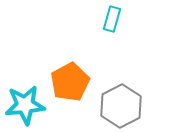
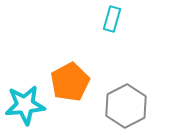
gray hexagon: moved 5 px right
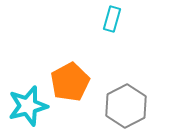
cyan star: moved 3 px right, 1 px down; rotated 9 degrees counterclockwise
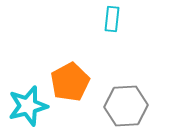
cyan rectangle: rotated 10 degrees counterclockwise
gray hexagon: rotated 24 degrees clockwise
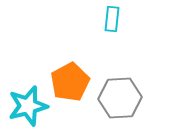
gray hexagon: moved 6 px left, 8 px up
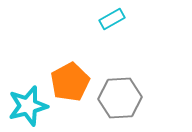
cyan rectangle: rotated 55 degrees clockwise
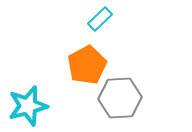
cyan rectangle: moved 12 px left; rotated 15 degrees counterclockwise
orange pentagon: moved 17 px right, 17 px up
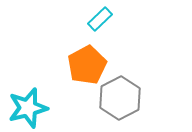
gray hexagon: rotated 24 degrees counterclockwise
cyan star: moved 2 px down
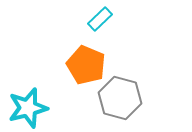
orange pentagon: moved 1 px left; rotated 21 degrees counterclockwise
gray hexagon: rotated 18 degrees counterclockwise
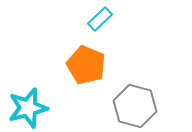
gray hexagon: moved 15 px right, 8 px down
